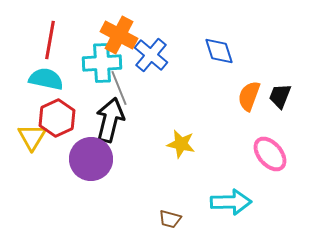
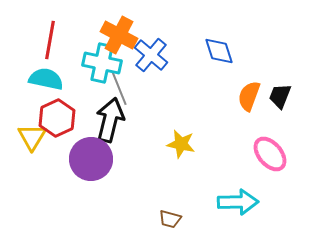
cyan cross: rotated 15 degrees clockwise
cyan arrow: moved 7 px right
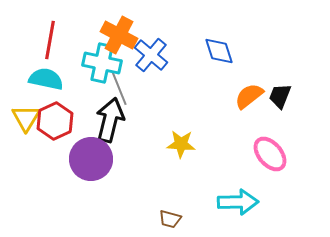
orange semicircle: rotated 32 degrees clockwise
red hexagon: moved 2 px left, 3 px down
yellow triangle: moved 6 px left, 19 px up
yellow star: rotated 8 degrees counterclockwise
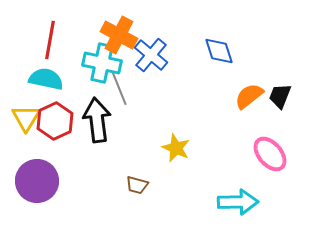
black arrow: moved 13 px left; rotated 21 degrees counterclockwise
yellow star: moved 5 px left, 4 px down; rotated 20 degrees clockwise
purple circle: moved 54 px left, 22 px down
brown trapezoid: moved 33 px left, 34 px up
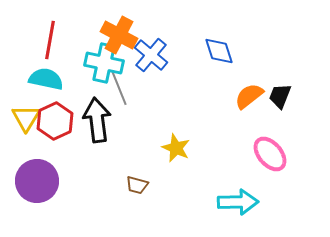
cyan cross: moved 2 px right
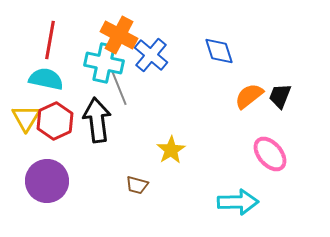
yellow star: moved 5 px left, 2 px down; rotated 16 degrees clockwise
purple circle: moved 10 px right
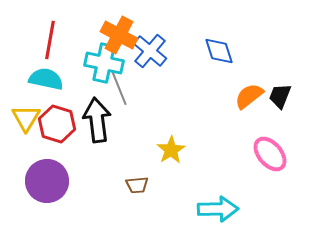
blue cross: moved 1 px left, 4 px up
red hexagon: moved 2 px right, 3 px down; rotated 18 degrees counterclockwise
brown trapezoid: rotated 20 degrees counterclockwise
cyan arrow: moved 20 px left, 7 px down
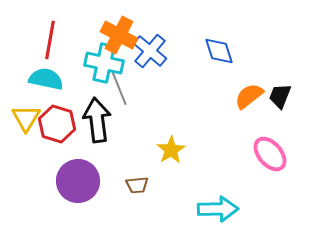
purple circle: moved 31 px right
